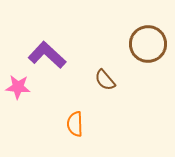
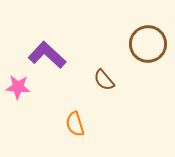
brown semicircle: moved 1 px left
orange semicircle: rotated 15 degrees counterclockwise
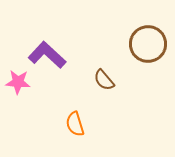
pink star: moved 5 px up
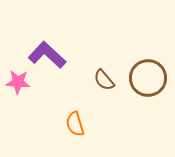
brown circle: moved 34 px down
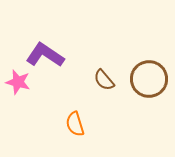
purple L-shape: moved 2 px left; rotated 9 degrees counterclockwise
brown circle: moved 1 px right, 1 px down
pink star: rotated 10 degrees clockwise
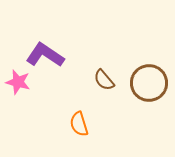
brown circle: moved 4 px down
orange semicircle: moved 4 px right
